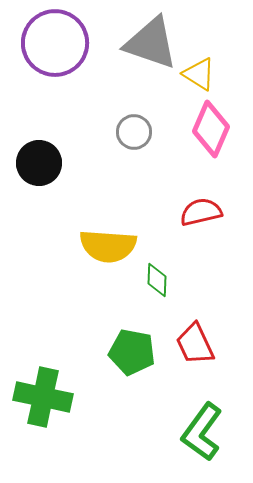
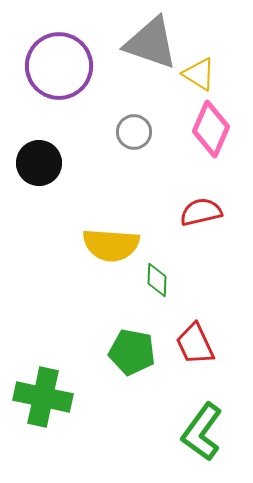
purple circle: moved 4 px right, 23 px down
yellow semicircle: moved 3 px right, 1 px up
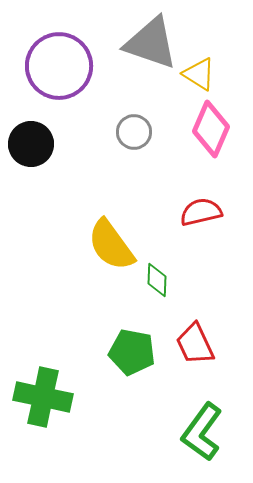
black circle: moved 8 px left, 19 px up
yellow semicircle: rotated 50 degrees clockwise
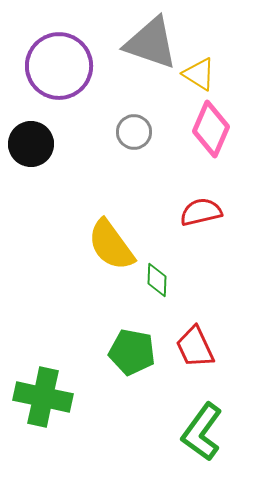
red trapezoid: moved 3 px down
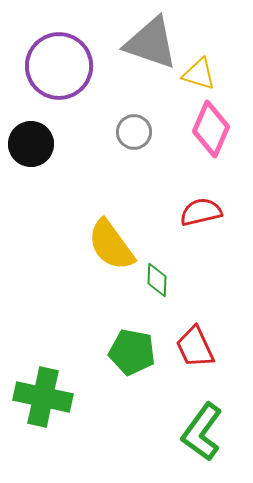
yellow triangle: rotated 15 degrees counterclockwise
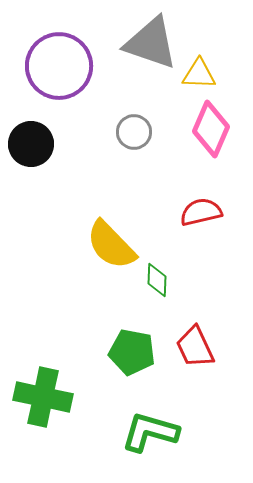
yellow triangle: rotated 15 degrees counterclockwise
yellow semicircle: rotated 8 degrees counterclockwise
green L-shape: moved 52 px left; rotated 70 degrees clockwise
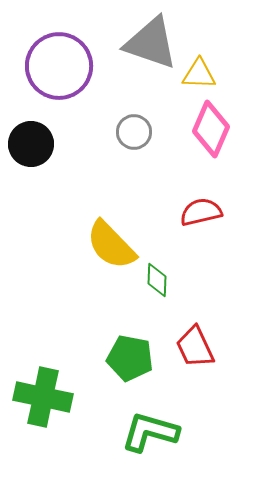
green pentagon: moved 2 px left, 6 px down
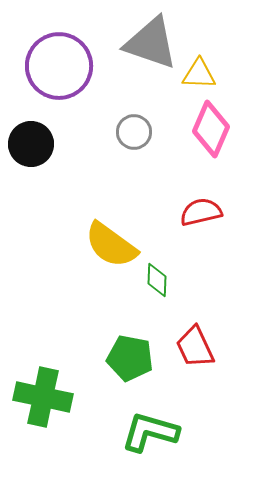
yellow semicircle: rotated 10 degrees counterclockwise
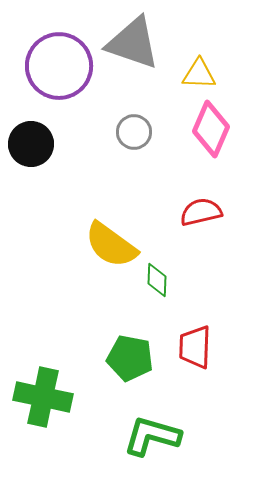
gray triangle: moved 18 px left
red trapezoid: rotated 27 degrees clockwise
green L-shape: moved 2 px right, 4 px down
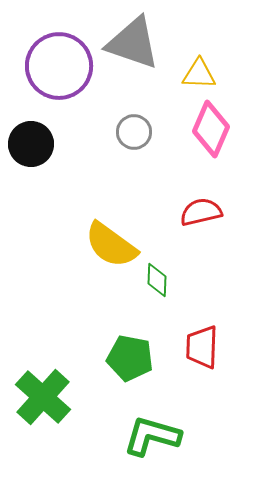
red trapezoid: moved 7 px right
green cross: rotated 30 degrees clockwise
